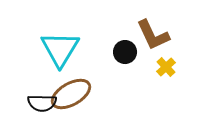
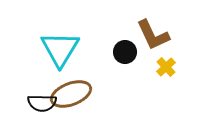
brown ellipse: rotated 9 degrees clockwise
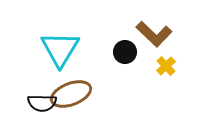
brown L-shape: moved 1 px right, 1 px up; rotated 21 degrees counterclockwise
yellow cross: moved 1 px up
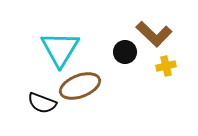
yellow cross: rotated 30 degrees clockwise
brown ellipse: moved 9 px right, 8 px up
black semicircle: rotated 20 degrees clockwise
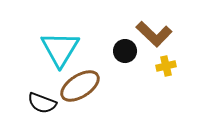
black circle: moved 1 px up
brown ellipse: rotated 12 degrees counterclockwise
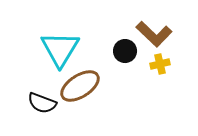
yellow cross: moved 6 px left, 2 px up
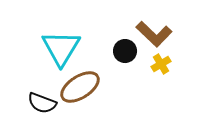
cyan triangle: moved 1 px right, 1 px up
yellow cross: moved 1 px right; rotated 18 degrees counterclockwise
brown ellipse: moved 1 px down
